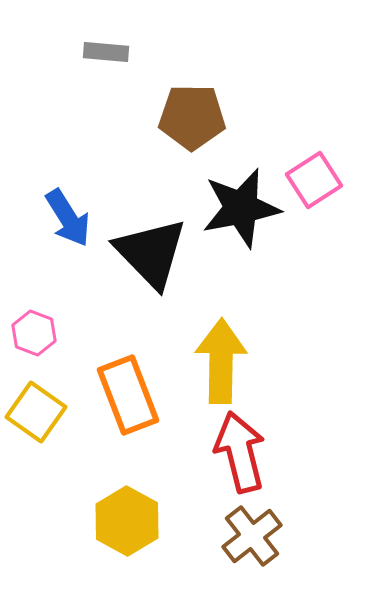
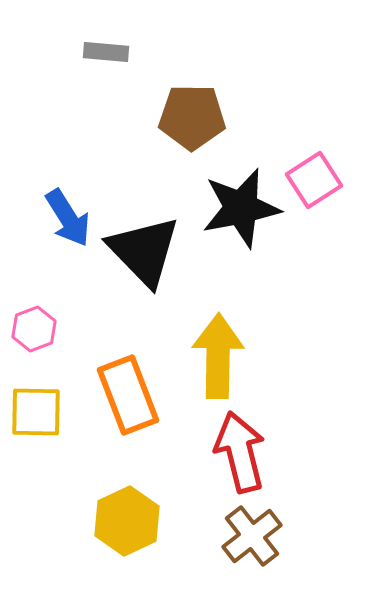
black triangle: moved 7 px left, 2 px up
pink hexagon: moved 4 px up; rotated 18 degrees clockwise
yellow arrow: moved 3 px left, 5 px up
yellow square: rotated 34 degrees counterclockwise
yellow hexagon: rotated 6 degrees clockwise
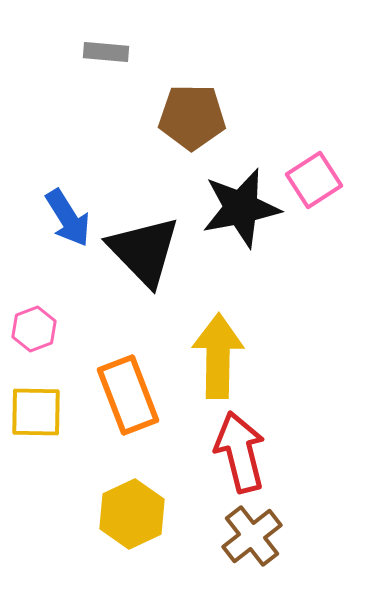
yellow hexagon: moved 5 px right, 7 px up
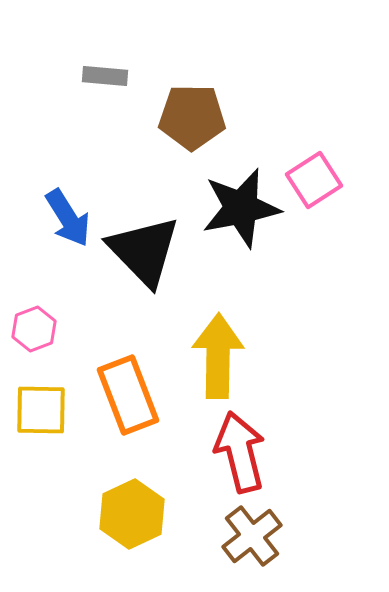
gray rectangle: moved 1 px left, 24 px down
yellow square: moved 5 px right, 2 px up
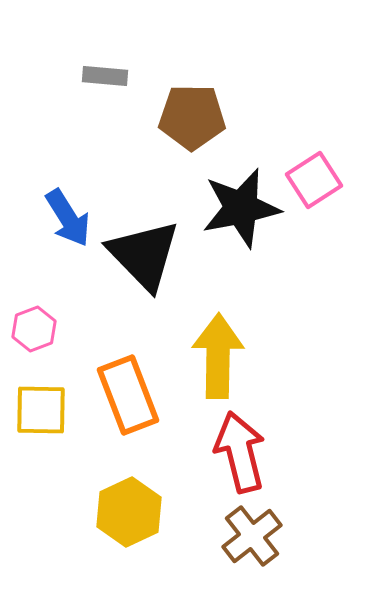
black triangle: moved 4 px down
yellow hexagon: moved 3 px left, 2 px up
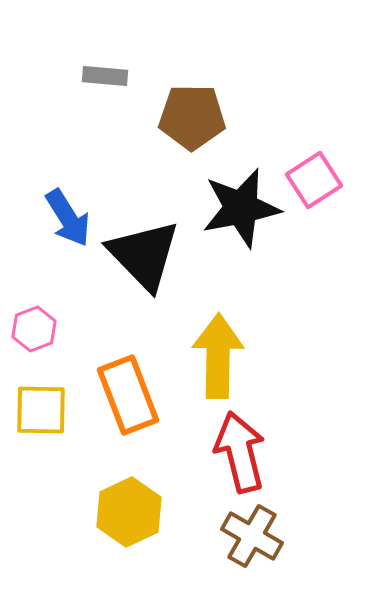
brown cross: rotated 22 degrees counterclockwise
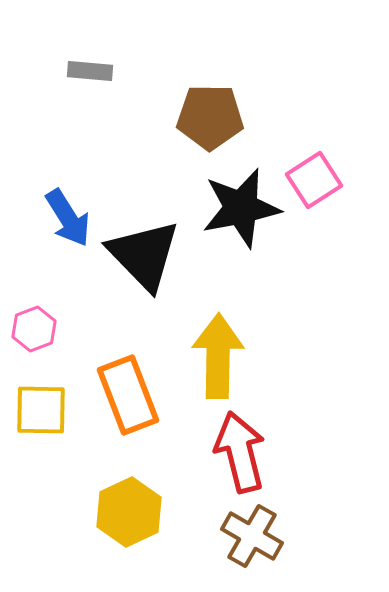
gray rectangle: moved 15 px left, 5 px up
brown pentagon: moved 18 px right
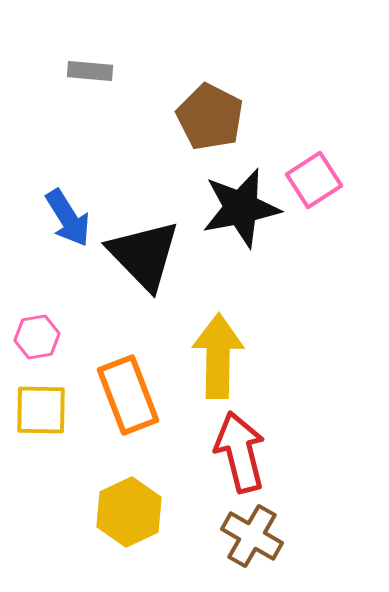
brown pentagon: rotated 26 degrees clockwise
pink hexagon: moved 3 px right, 8 px down; rotated 12 degrees clockwise
